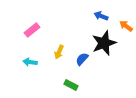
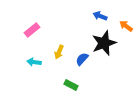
blue arrow: moved 1 px left
cyan arrow: moved 4 px right
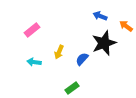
green rectangle: moved 1 px right, 3 px down; rotated 64 degrees counterclockwise
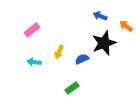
blue semicircle: rotated 24 degrees clockwise
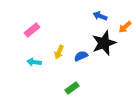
orange arrow: moved 1 px left, 1 px down; rotated 80 degrees counterclockwise
blue semicircle: moved 1 px left, 3 px up
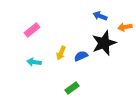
orange arrow: rotated 32 degrees clockwise
yellow arrow: moved 2 px right, 1 px down
